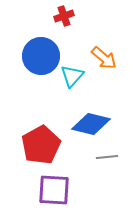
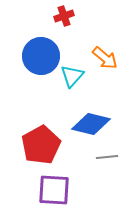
orange arrow: moved 1 px right
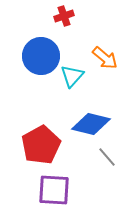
gray line: rotated 55 degrees clockwise
